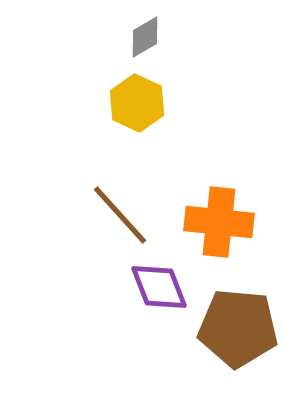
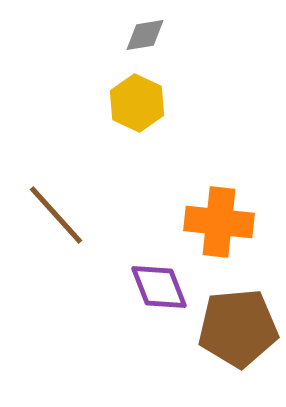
gray diamond: moved 2 px up; rotated 21 degrees clockwise
brown line: moved 64 px left
brown pentagon: rotated 10 degrees counterclockwise
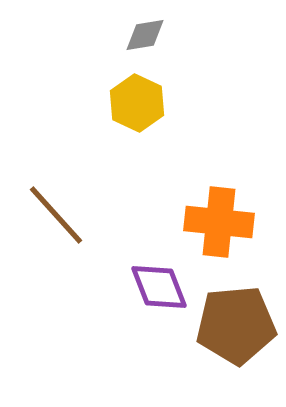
brown pentagon: moved 2 px left, 3 px up
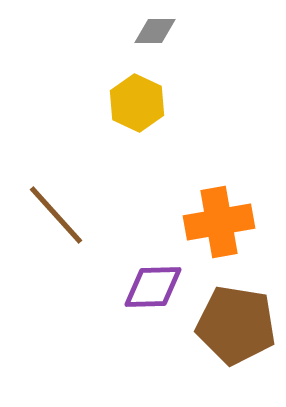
gray diamond: moved 10 px right, 4 px up; rotated 9 degrees clockwise
orange cross: rotated 16 degrees counterclockwise
purple diamond: moved 6 px left; rotated 70 degrees counterclockwise
brown pentagon: rotated 14 degrees clockwise
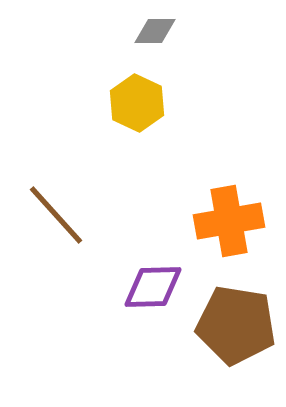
orange cross: moved 10 px right, 1 px up
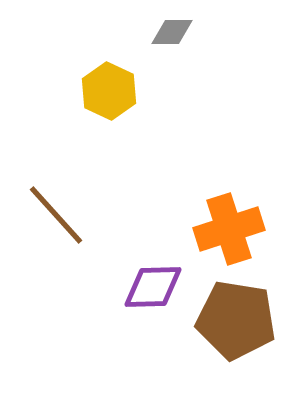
gray diamond: moved 17 px right, 1 px down
yellow hexagon: moved 28 px left, 12 px up
orange cross: moved 8 px down; rotated 8 degrees counterclockwise
brown pentagon: moved 5 px up
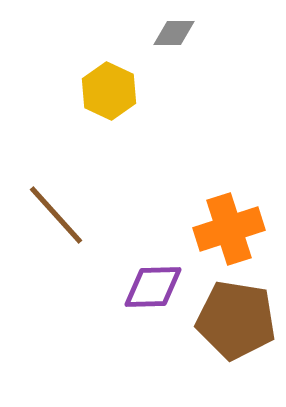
gray diamond: moved 2 px right, 1 px down
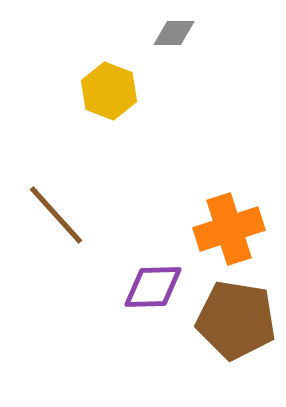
yellow hexagon: rotated 4 degrees counterclockwise
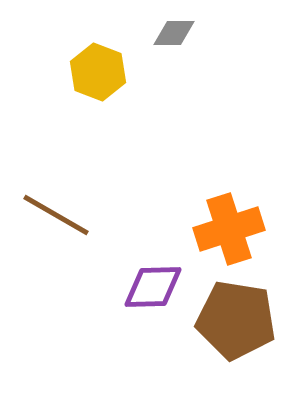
yellow hexagon: moved 11 px left, 19 px up
brown line: rotated 18 degrees counterclockwise
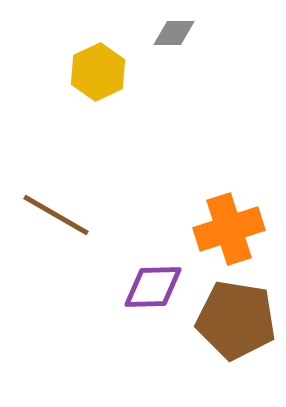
yellow hexagon: rotated 14 degrees clockwise
